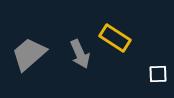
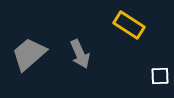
yellow rectangle: moved 14 px right, 13 px up
white square: moved 2 px right, 2 px down
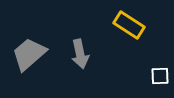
gray arrow: rotated 12 degrees clockwise
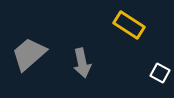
gray arrow: moved 2 px right, 9 px down
white square: moved 3 px up; rotated 30 degrees clockwise
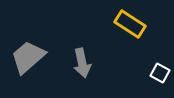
yellow rectangle: moved 1 px right, 1 px up
gray trapezoid: moved 1 px left, 3 px down
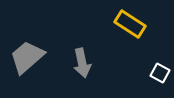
gray trapezoid: moved 1 px left
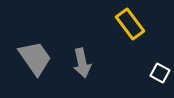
yellow rectangle: rotated 20 degrees clockwise
gray trapezoid: moved 8 px right, 1 px down; rotated 96 degrees clockwise
